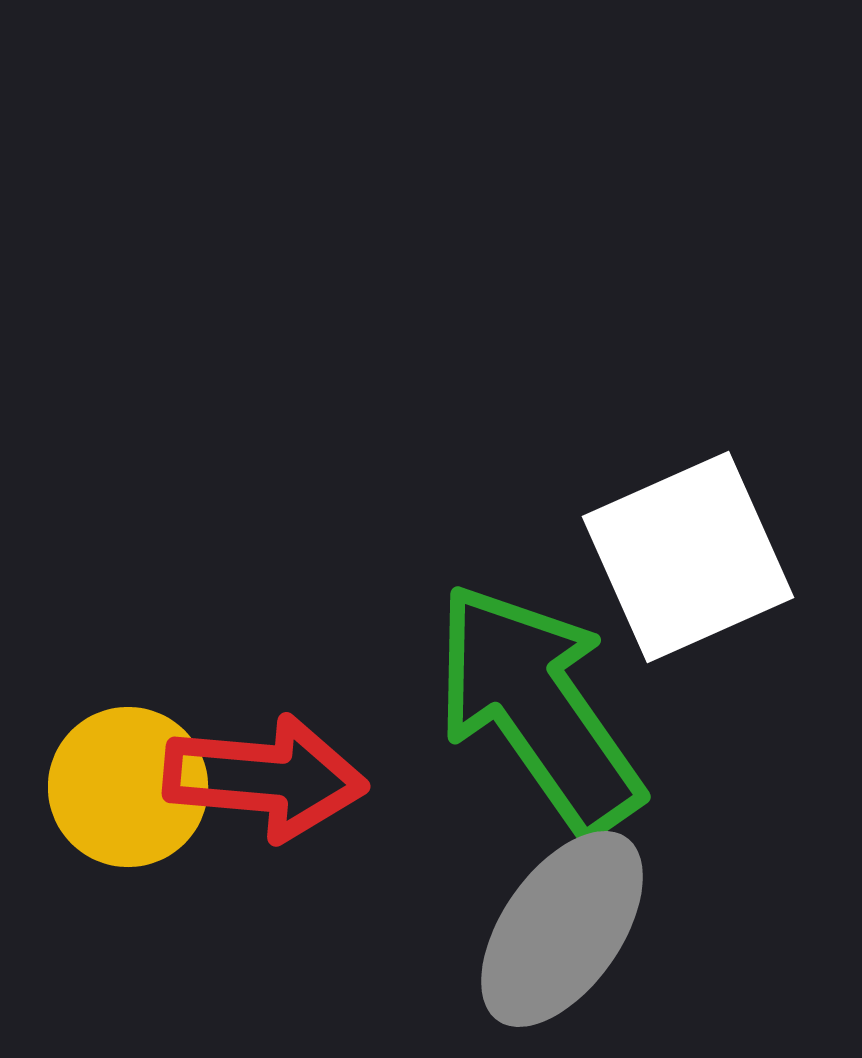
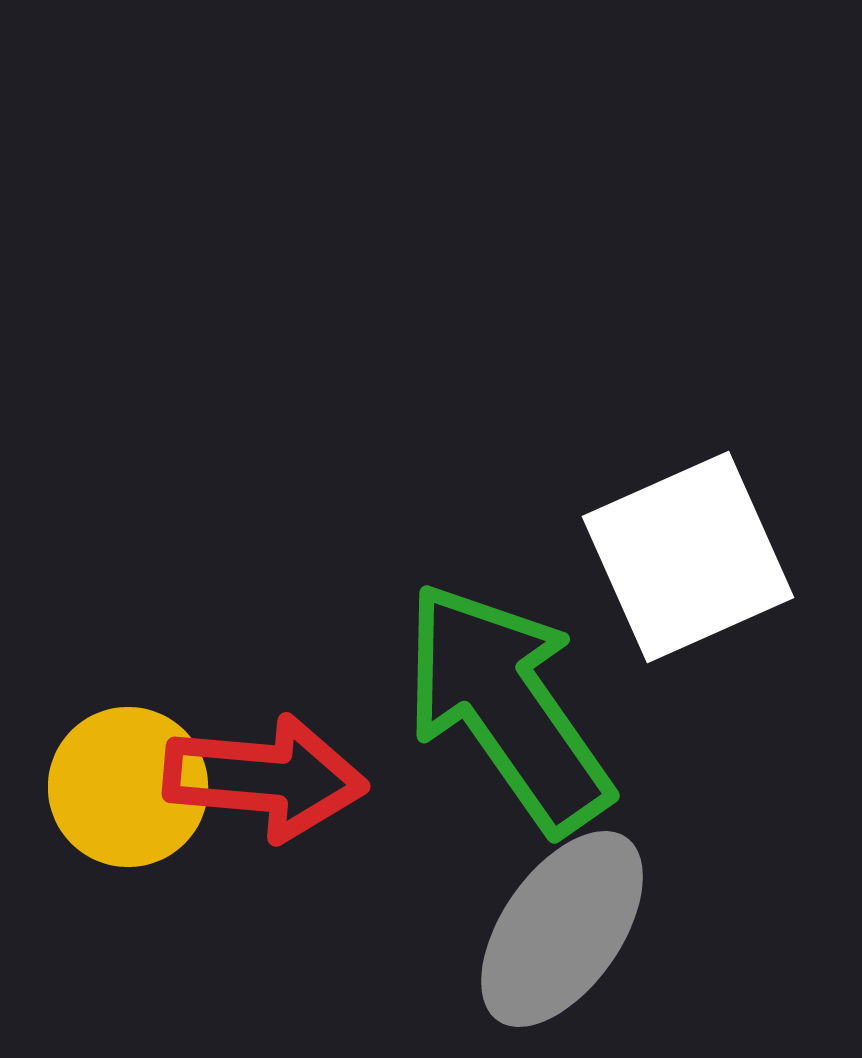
green arrow: moved 31 px left, 1 px up
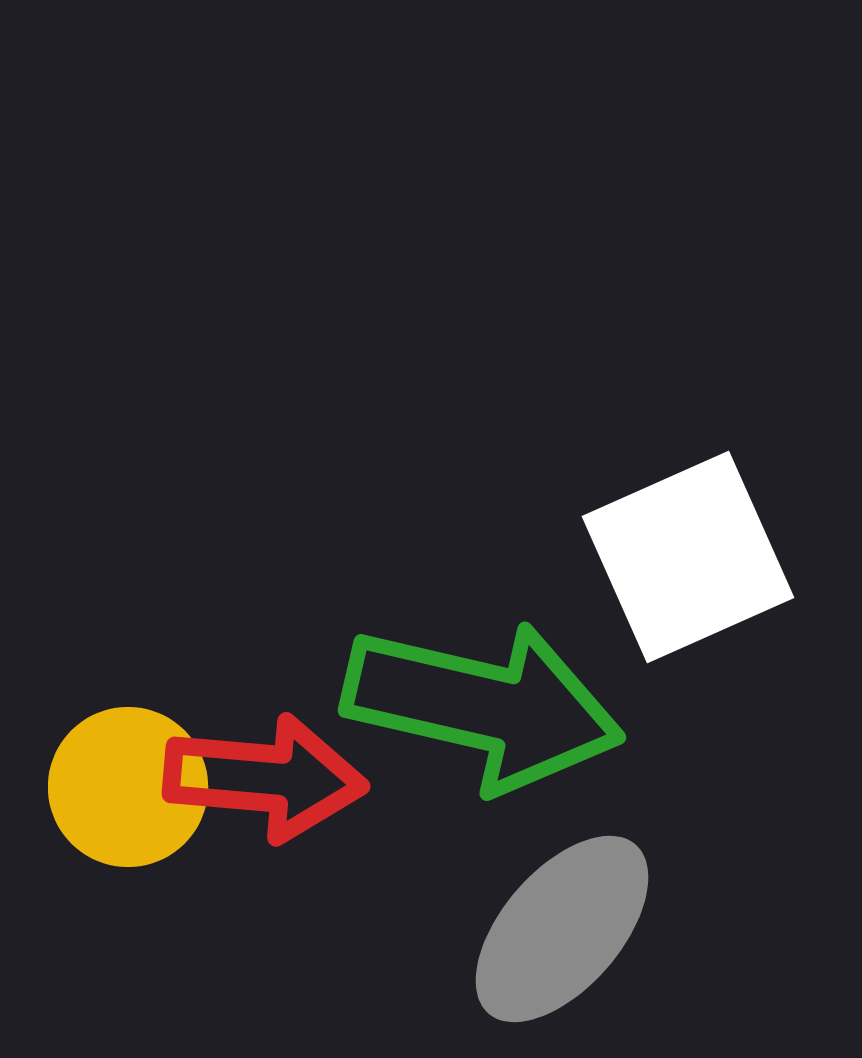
green arrow: moved 24 px left, 1 px up; rotated 138 degrees clockwise
gray ellipse: rotated 6 degrees clockwise
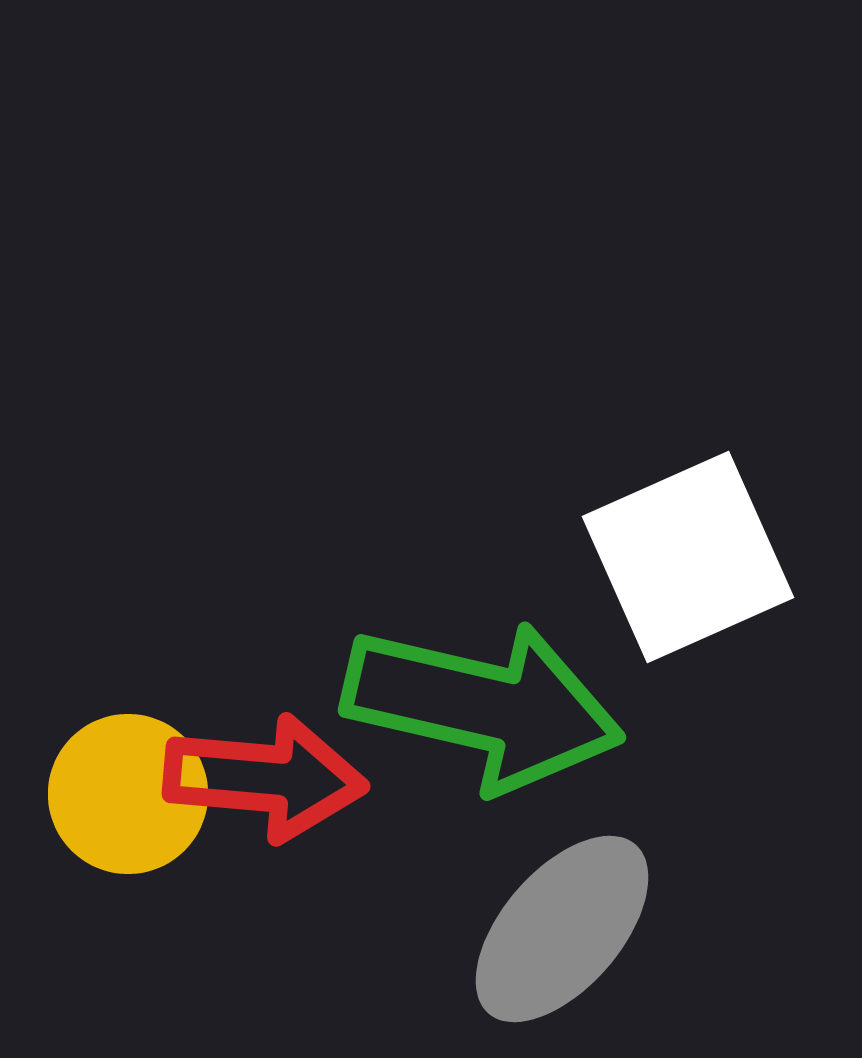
yellow circle: moved 7 px down
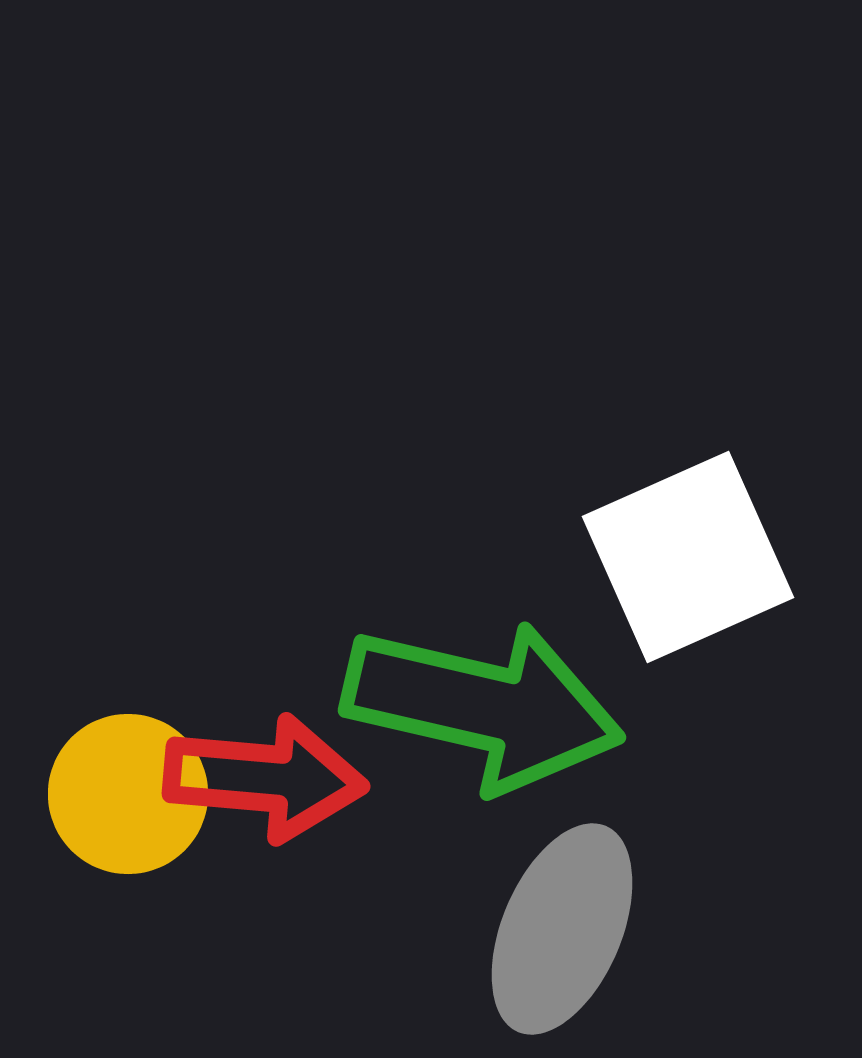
gray ellipse: rotated 18 degrees counterclockwise
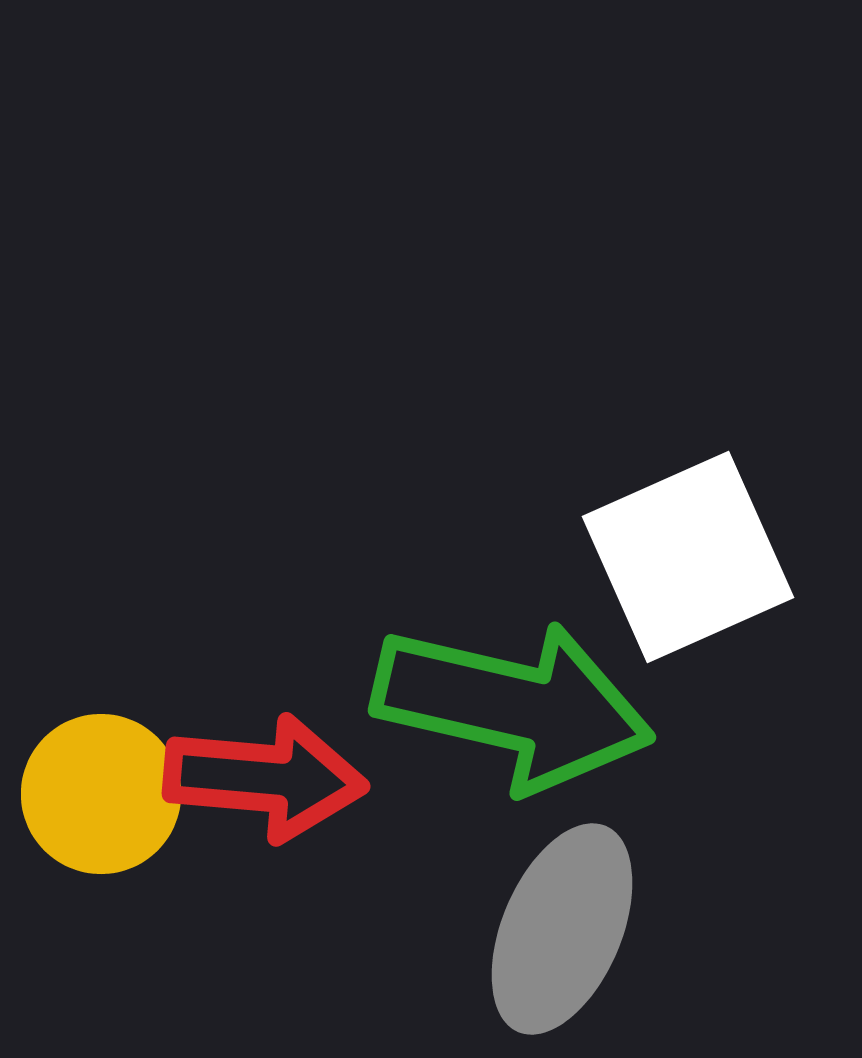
green arrow: moved 30 px right
yellow circle: moved 27 px left
